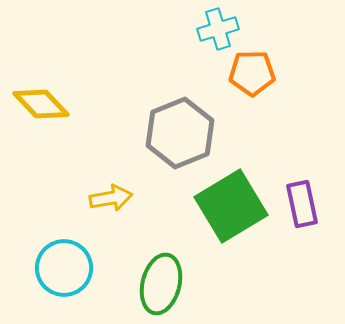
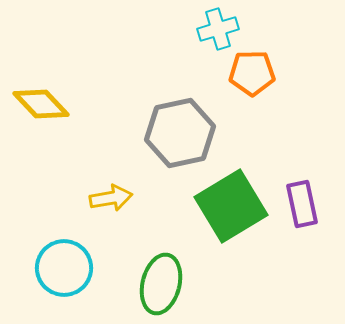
gray hexagon: rotated 10 degrees clockwise
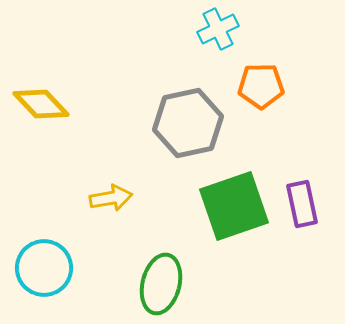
cyan cross: rotated 9 degrees counterclockwise
orange pentagon: moved 9 px right, 13 px down
gray hexagon: moved 8 px right, 10 px up
green square: moved 3 px right; rotated 12 degrees clockwise
cyan circle: moved 20 px left
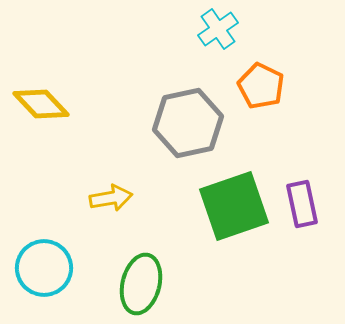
cyan cross: rotated 9 degrees counterclockwise
orange pentagon: rotated 27 degrees clockwise
green ellipse: moved 20 px left
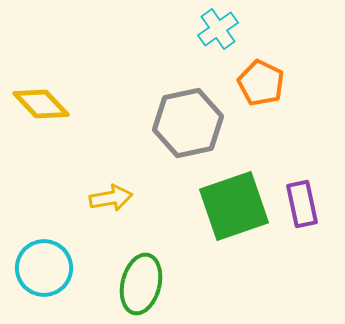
orange pentagon: moved 3 px up
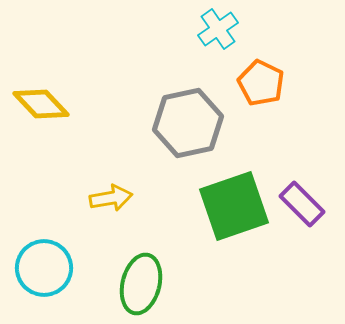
purple rectangle: rotated 33 degrees counterclockwise
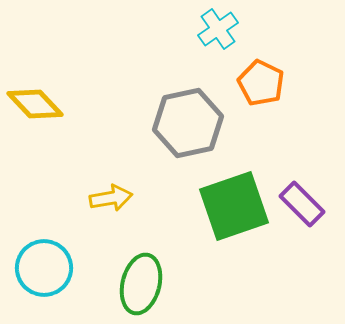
yellow diamond: moved 6 px left
